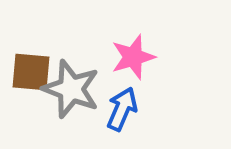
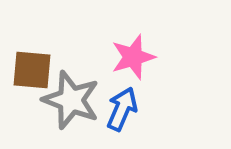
brown square: moved 1 px right, 2 px up
gray star: moved 11 px down
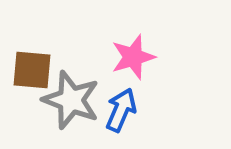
blue arrow: moved 1 px left, 1 px down
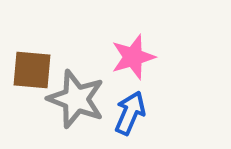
gray star: moved 5 px right, 1 px up
blue arrow: moved 9 px right, 3 px down
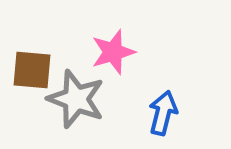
pink star: moved 20 px left, 5 px up
blue arrow: moved 33 px right; rotated 9 degrees counterclockwise
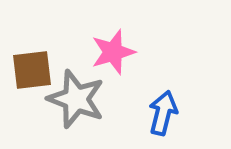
brown square: rotated 12 degrees counterclockwise
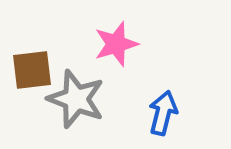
pink star: moved 3 px right, 8 px up
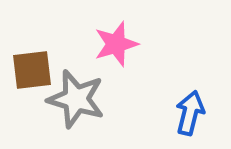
gray star: rotated 4 degrees counterclockwise
blue arrow: moved 27 px right
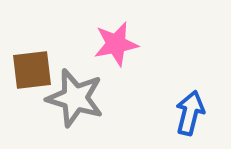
pink star: rotated 6 degrees clockwise
gray star: moved 1 px left, 1 px up
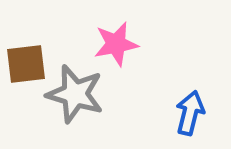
brown square: moved 6 px left, 6 px up
gray star: moved 4 px up
